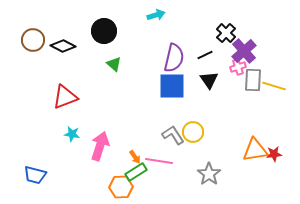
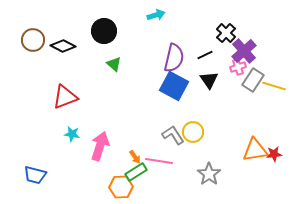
gray rectangle: rotated 30 degrees clockwise
blue square: moved 2 px right; rotated 28 degrees clockwise
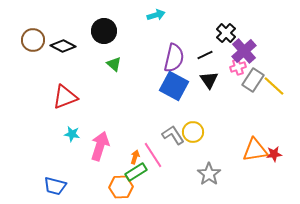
yellow line: rotated 25 degrees clockwise
orange arrow: rotated 128 degrees counterclockwise
pink line: moved 6 px left, 6 px up; rotated 48 degrees clockwise
blue trapezoid: moved 20 px right, 11 px down
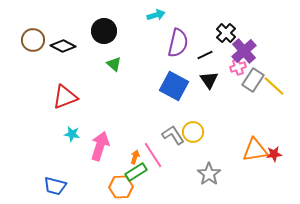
purple semicircle: moved 4 px right, 15 px up
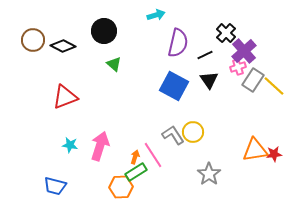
cyan star: moved 2 px left, 11 px down
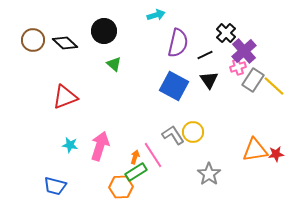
black diamond: moved 2 px right, 3 px up; rotated 15 degrees clockwise
red star: moved 2 px right
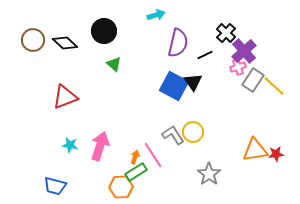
black triangle: moved 16 px left, 2 px down
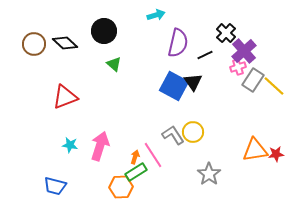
brown circle: moved 1 px right, 4 px down
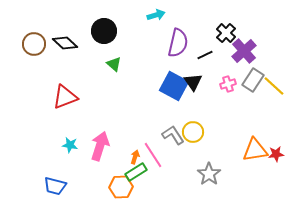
pink cross: moved 10 px left, 17 px down
